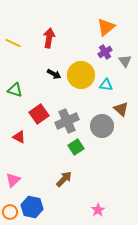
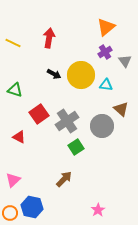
gray cross: rotated 10 degrees counterclockwise
orange circle: moved 1 px down
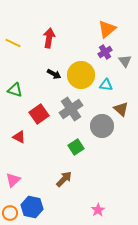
orange triangle: moved 1 px right, 2 px down
gray cross: moved 4 px right, 12 px up
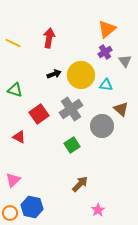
black arrow: rotated 48 degrees counterclockwise
green square: moved 4 px left, 2 px up
brown arrow: moved 16 px right, 5 px down
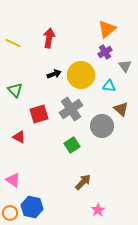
gray triangle: moved 5 px down
cyan triangle: moved 3 px right, 1 px down
green triangle: rotated 28 degrees clockwise
red square: rotated 18 degrees clockwise
pink triangle: rotated 42 degrees counterclockwise
brown arrow: moved 3 px right, 2 px up
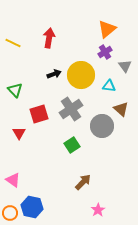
red triangle: moved 4 px up; rotated 32 degrees clockwise
